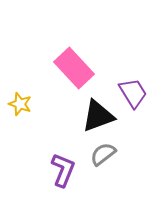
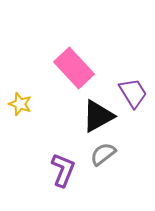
black triangle: rotated 9 degrees counterclockwise
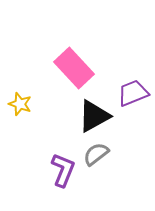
purple trapezoid: rotated 80 degrees counterclockwise
black triangle: moved 4 px left
gray semicircle: moved 7 px left
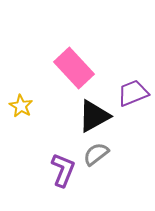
yellow star: moved 1 px right, 2 px down; rotated 10 degrees clockwise
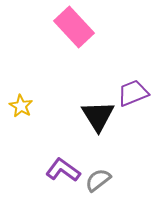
pink rectangle: moved 41 px up
black triangle: moved 4 px right; rotated 33 degrees counterclockwise
gray semicircle: moved 2 px right, 26 px down
purple L-shape: rotated 76 degrees counterclockwise
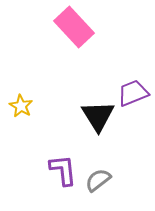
purple L-shape: rotated 48 degrees clockwise
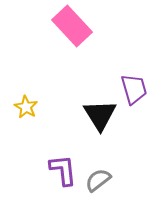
pink rectangle: moved 2 px left, 1 px up
purple trapezoid: moved 1 px right, 4 px up; rotated 96 degrees clockwise
yellow star: moved 5 px right, 1 px down
black triangle: moved 2 px right, 1 px up
